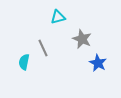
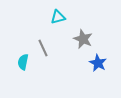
gray star: moved 1 px right
cyan semicircle: moved 1 px left
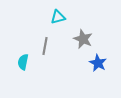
gray line: moved 2 px right, 2 px up; rotated 36 degrees clockwise
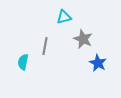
cyan triangle: moved 6 px right
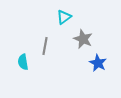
cyan triangle: rotated 21 degrees counterclockwise
cyan semicircle: rotated 21 degrees counterclockwise
